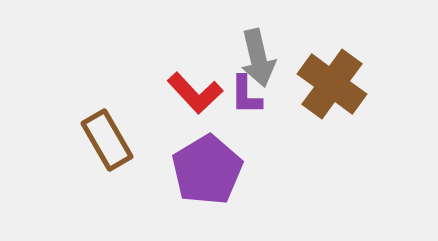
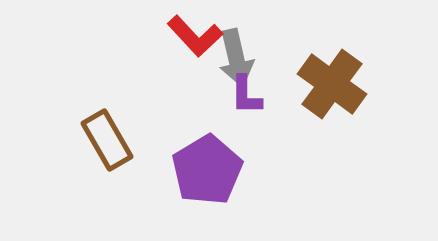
gray arrow: moved 22 px left
red L-shape: moved 57 px up
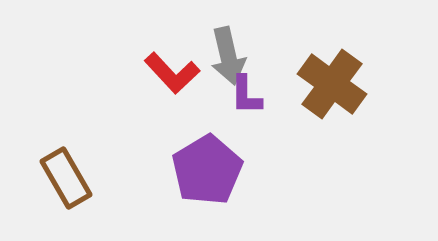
red L-shape: moved 23 px left, 37 px down
gray arrow: moved 8 px left, 2 px up
brown rectangle: moved 41 px left, 38 px down
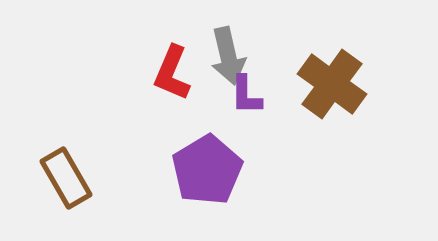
red L-shape: rotated 66 degrees clockwise
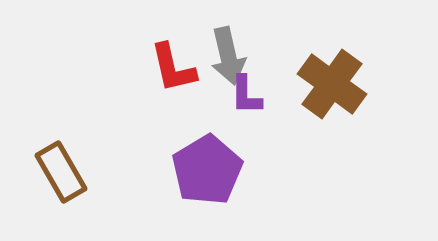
red L-shape: moved 1 px right, 5 px up; rotated 36 degrees counterclockwise
brown rectangle: moved 5 px left, 6 px up
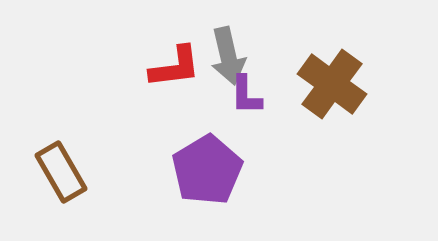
red L-shape: moved 2 px right, 1 px up; rotated 84 degrees counterclockwise
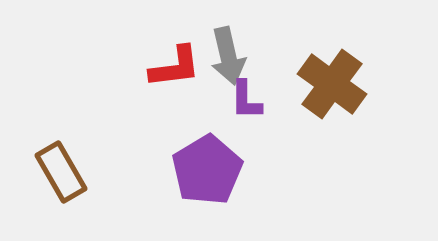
purple L-shape: moved 5 px down
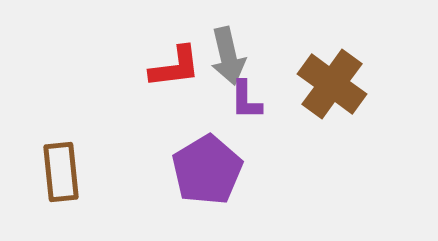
brown rectangle: rotated 24 degrees clockwise
